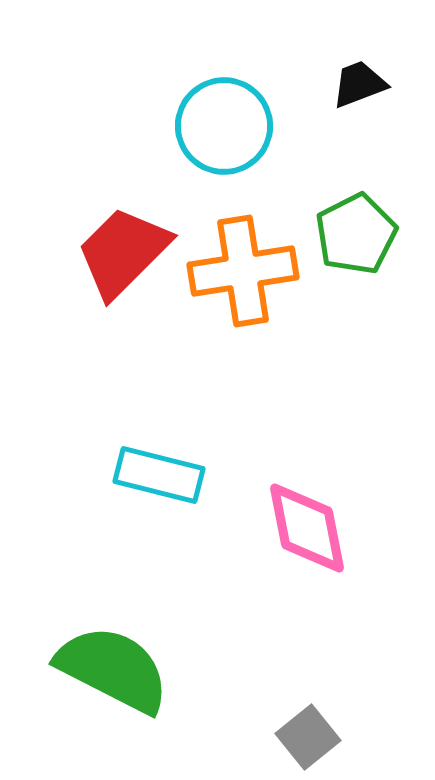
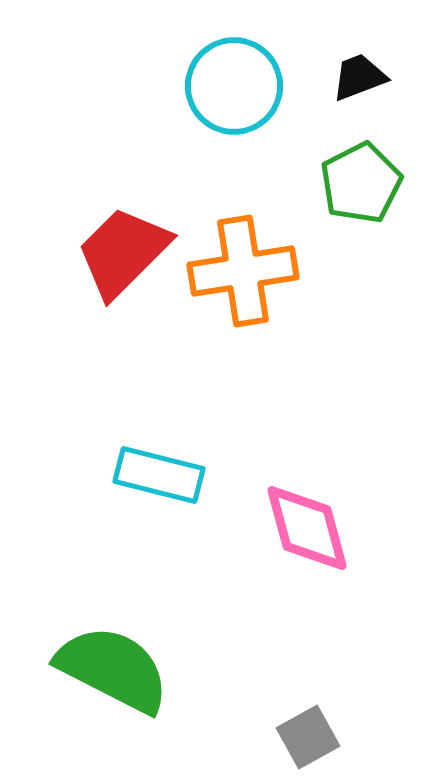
black trapezoid: moved 7 px up
cyan circle: moved 10 px right, 40 px up
green pentagon: moved 5 px right, 51 px up
pink diamond: rotated 4 degrees counterclockwise
gray square: rotated 10 degrees clockwise
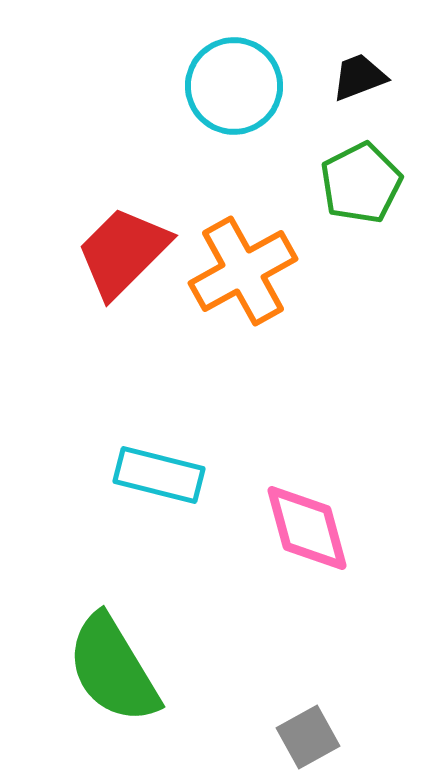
orange cross: rotated 20 degrees counterclockwise
green semicircle: rotated 148 degrees counterclockwise
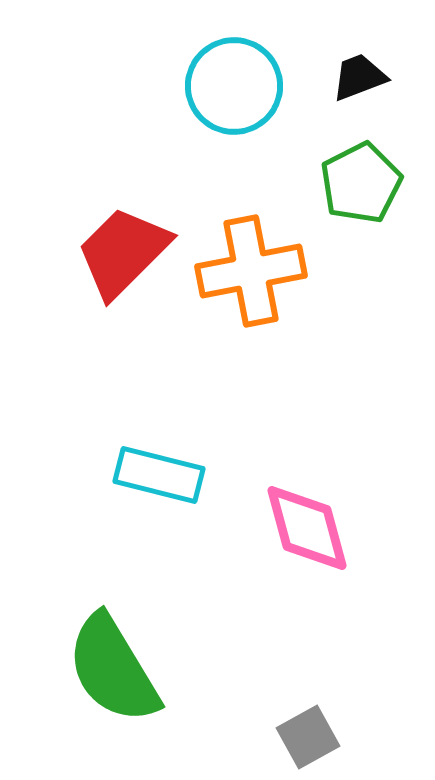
orange cross: moved 8 px right; rotated 18 degrees clockwise
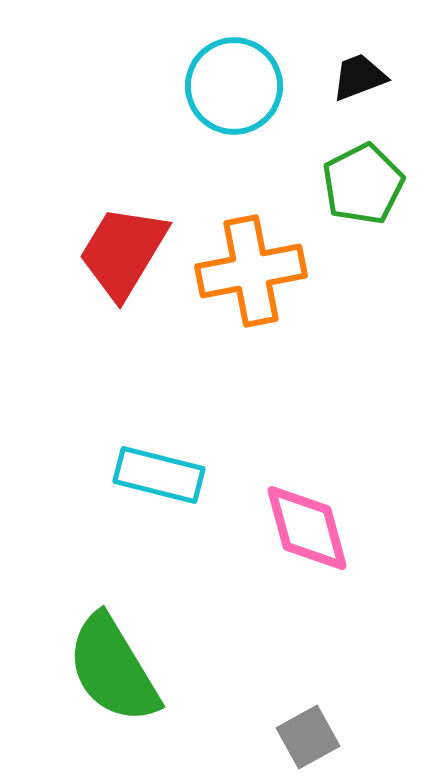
green pentagon: moved 2 px right, 1 px down
red trapezoid: rotated 14 degrees counterclockwise
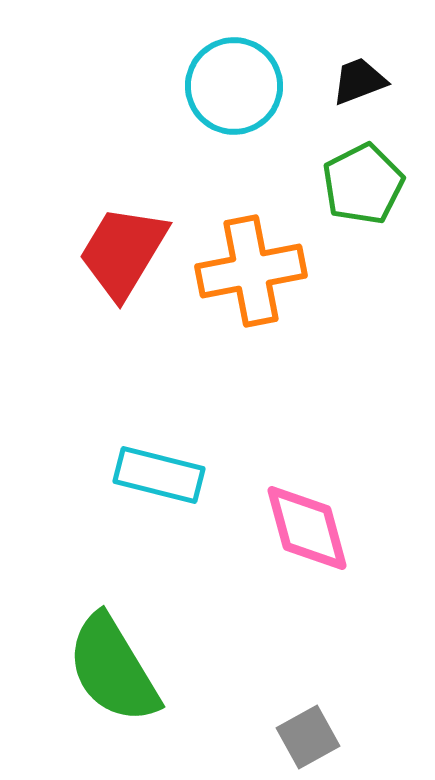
black trapezoid: moved 4 px down
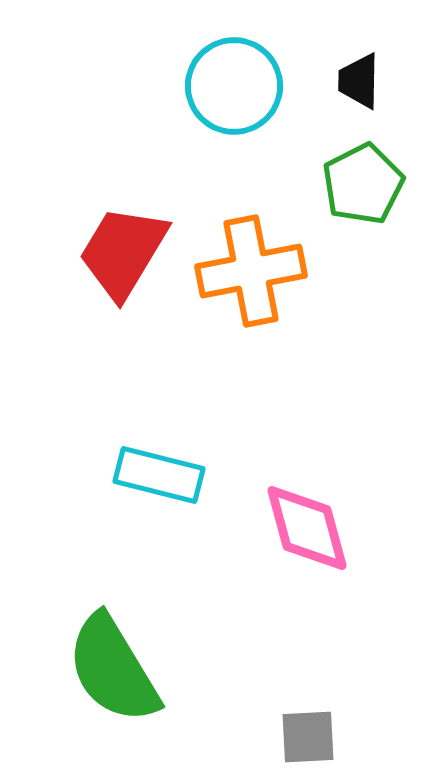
black trapezoid: rotated 68 degrees counterclockwise
gray square: rotated 26 degrees clockwise
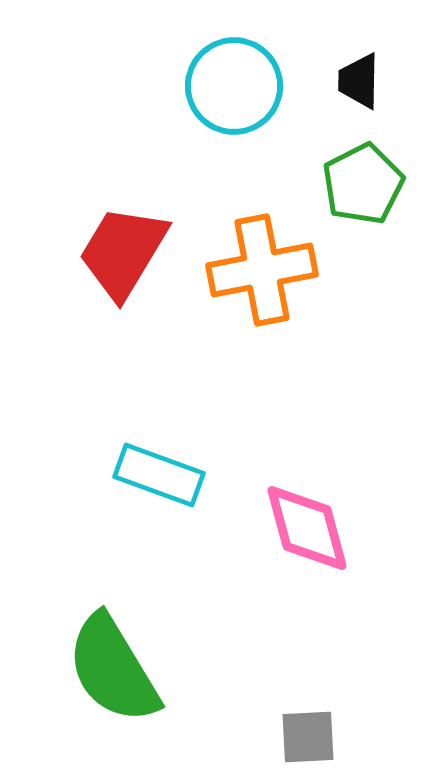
orange cross: moved 11 px right, 1 px up
cyan rectangle: rotated 6 degrees clockwise
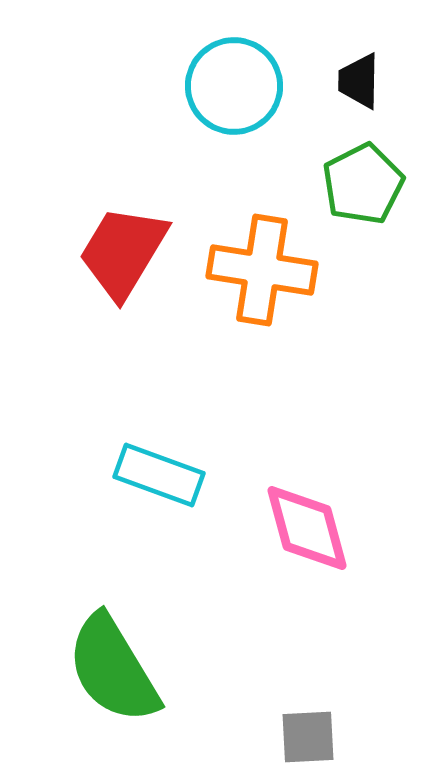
orange cross: rotated 20 degrees clockwise
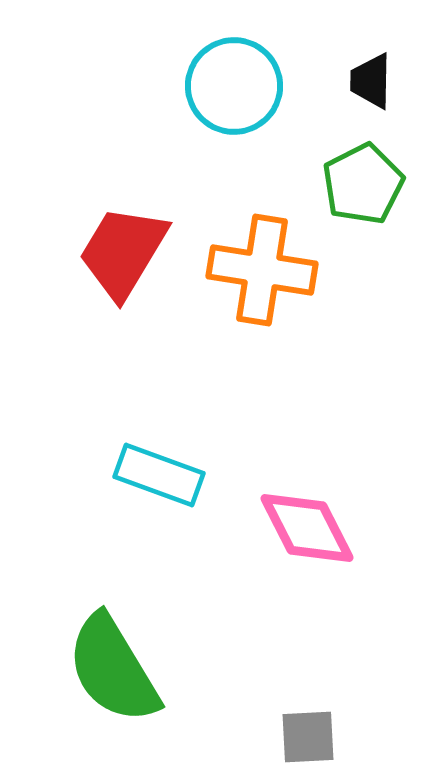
black trapezoid: moved 12 px right
pink diamond: rotated 12 degrees counterclockwise
